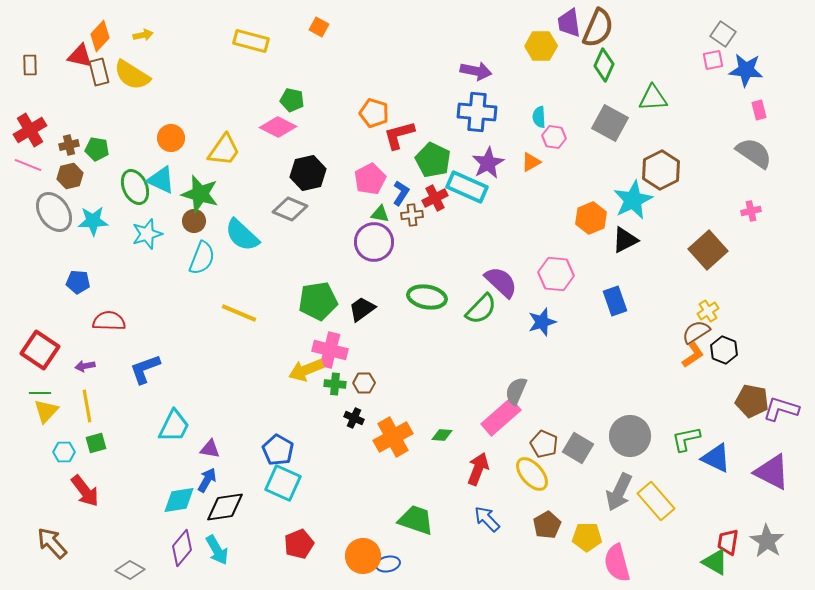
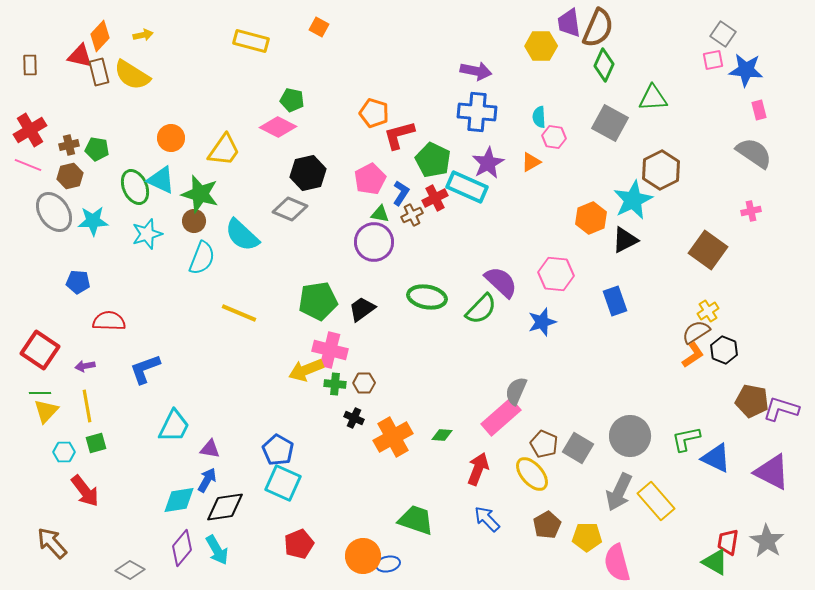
brown cross at (412, 215): rotated 20 degrees counterclockwise
brown square at (708, 250): rotated 12 degrees counterclockwise
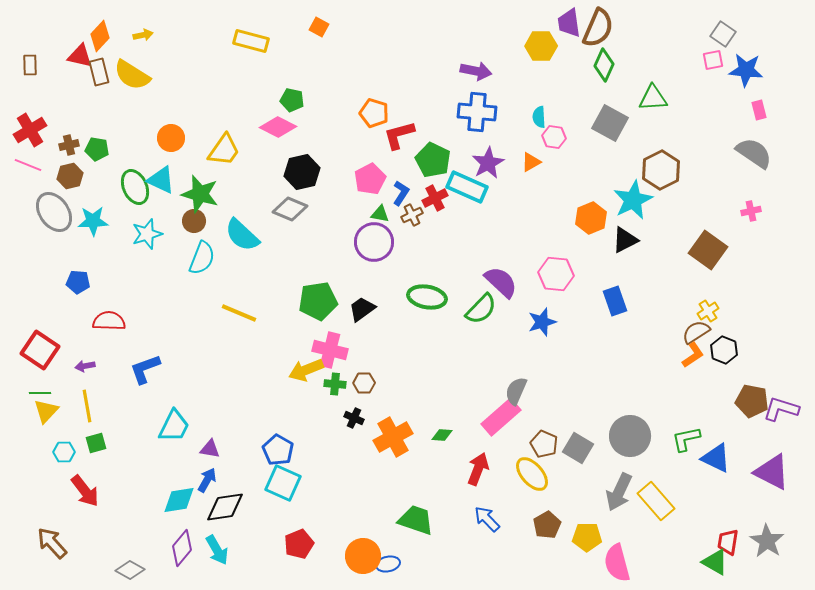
black hexagon at (308, 173): moved 6 px left, 1 px up
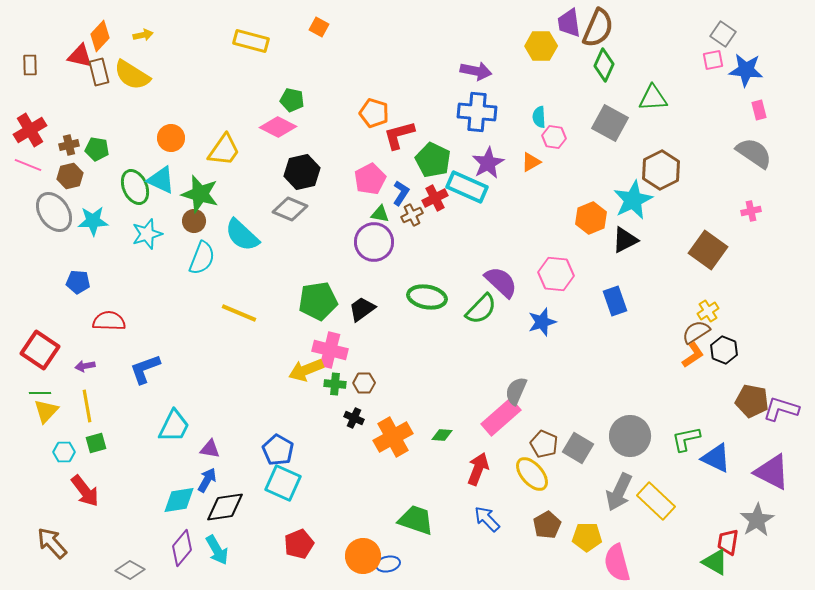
yellow rectangle at (656, 501): rotated 6 degrees counterclockwise
gray star at (767, 541): moved 10 px left, 21 px up; rotated 8 degrees clockwise
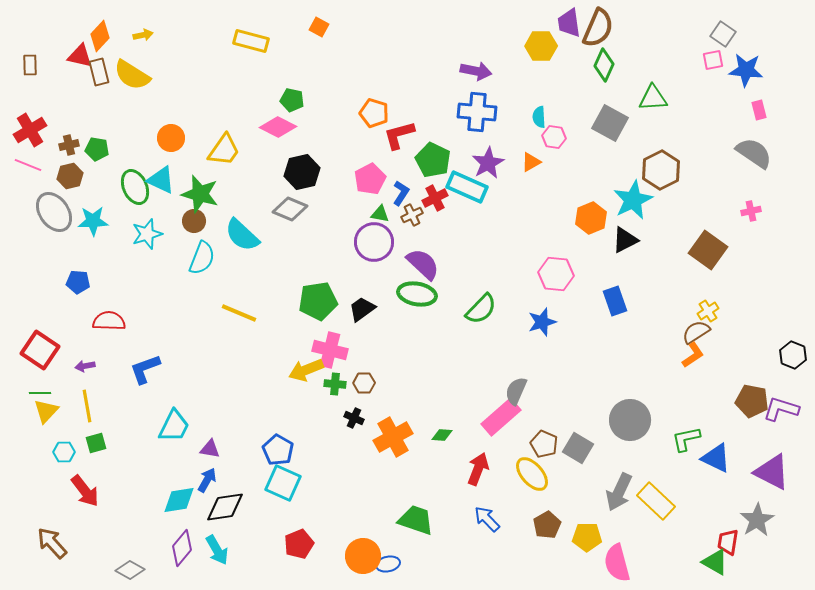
purple semicircle at (501, 282): moved 78 px left, 18 px up
green ellipse at (427, 297): moved 10 px left, 3 px up
black hexagon at (724, 350): moved 69 px right, 5 px down
gray circle at (630, 436): moved 16 px up
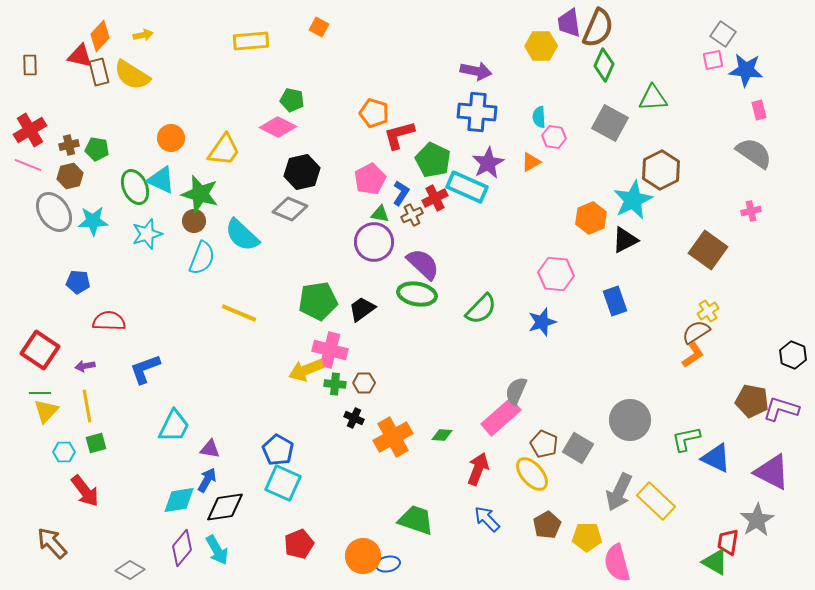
yellow rectangle at (251, 41): rotated 20 degrees counterclockwise
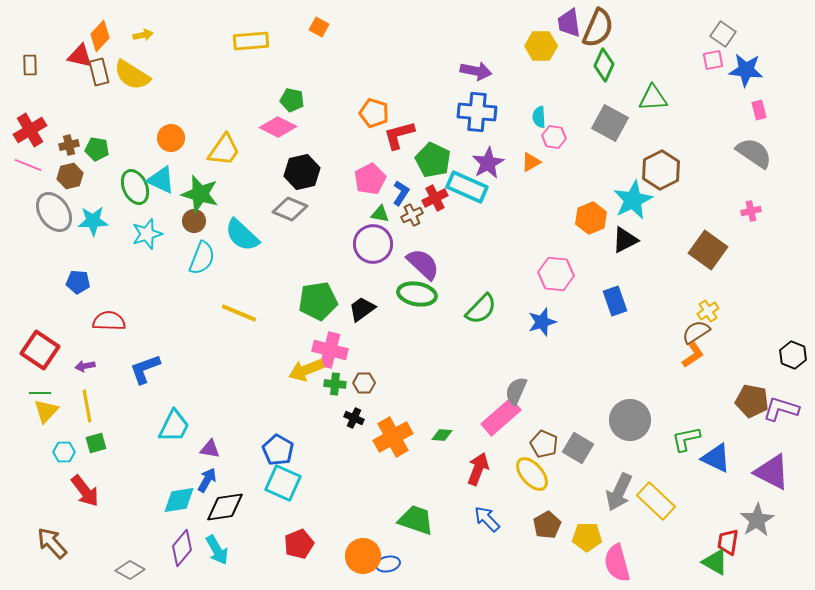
purple circle at (374, 242): moved 1 px left, 2 px down
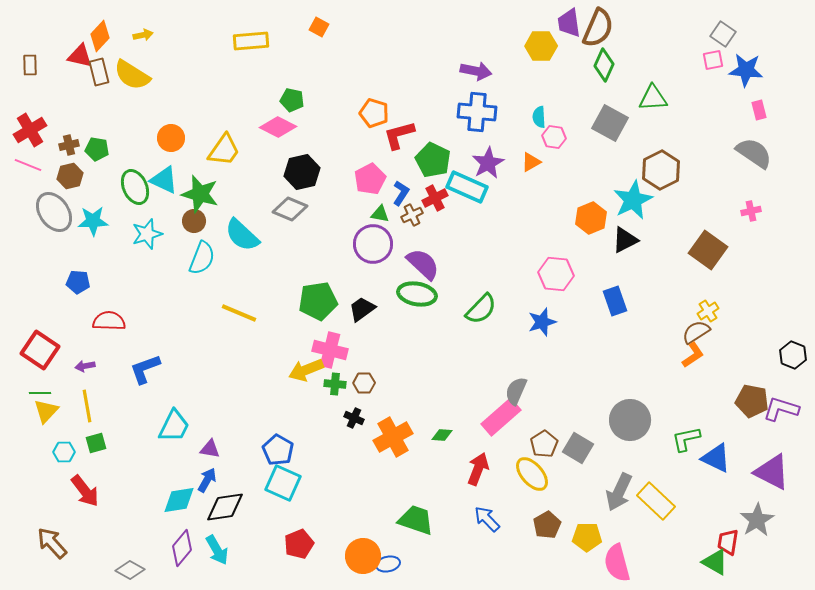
cyan triangle at (161, 180): moved 3 px right
brown pentagon at (544, 444): rotated 16 degrees clockwise
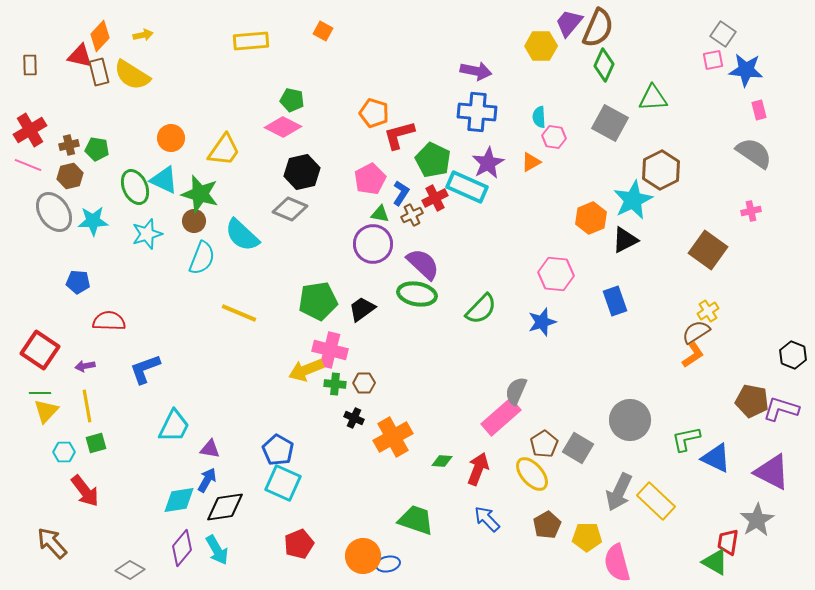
purple trapezoid at (569, 23): rotated 48 degrees clockwise
orange square at (319, 27): moved 4 px right, 4 px down
pink diamond at (278, 127): moved 5 px right
green diamond at (442, 435): moved 26 px down
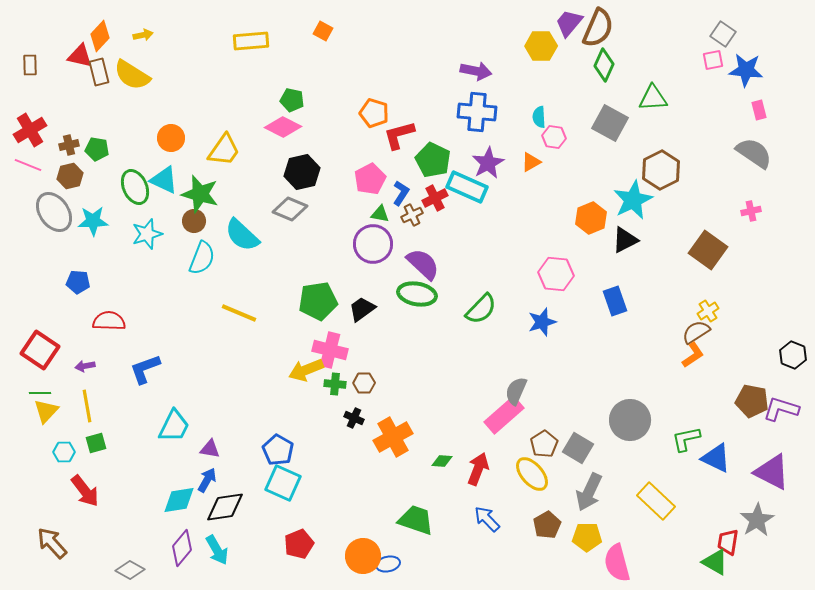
pink rectangle at (501, 417): moved 3 px right, 2 px up
gray arrow at (619, 492): moved 30 px left
